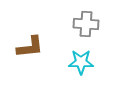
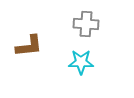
brown L-shape: moved 1 px left, 1 px up
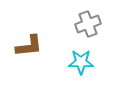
gray cross: moved 2 px right; rotated 25 degrees counterclockwise
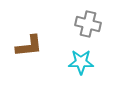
gray cross: rotated 35 degrees clockwise
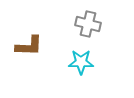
brown L-shape: rotated 8 degrees clockwise
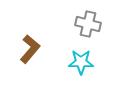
brown L-shape: moved 1 px right, 3 px down; rotated 52 degrees counterclockwise
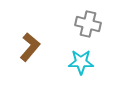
brown L-shape: moved 2 px up
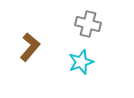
cyan star: rotated 20 degrees counterclockwise
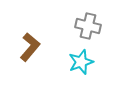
gray cross: moved 2 px down
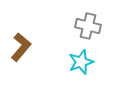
brown L-shape: moved 9 px left
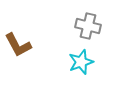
brown L-shape: moved 3 px left, 2 px up; rotated 112 degrees clockwise
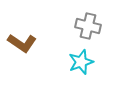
brown L-shape: moved 4 px right, 2 px up; rotated 28 degrees counterclockwise
